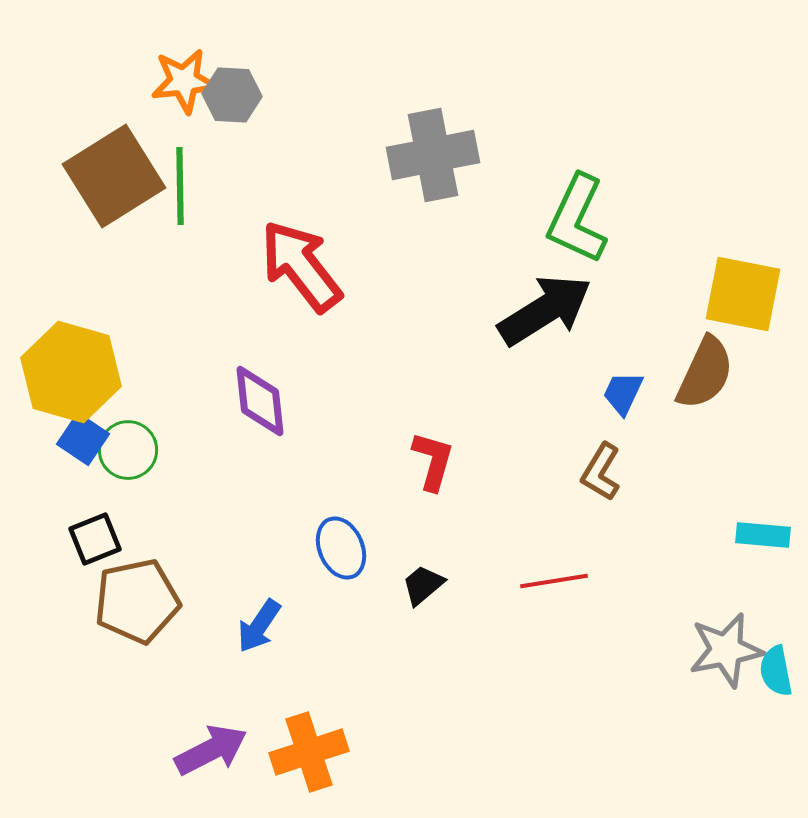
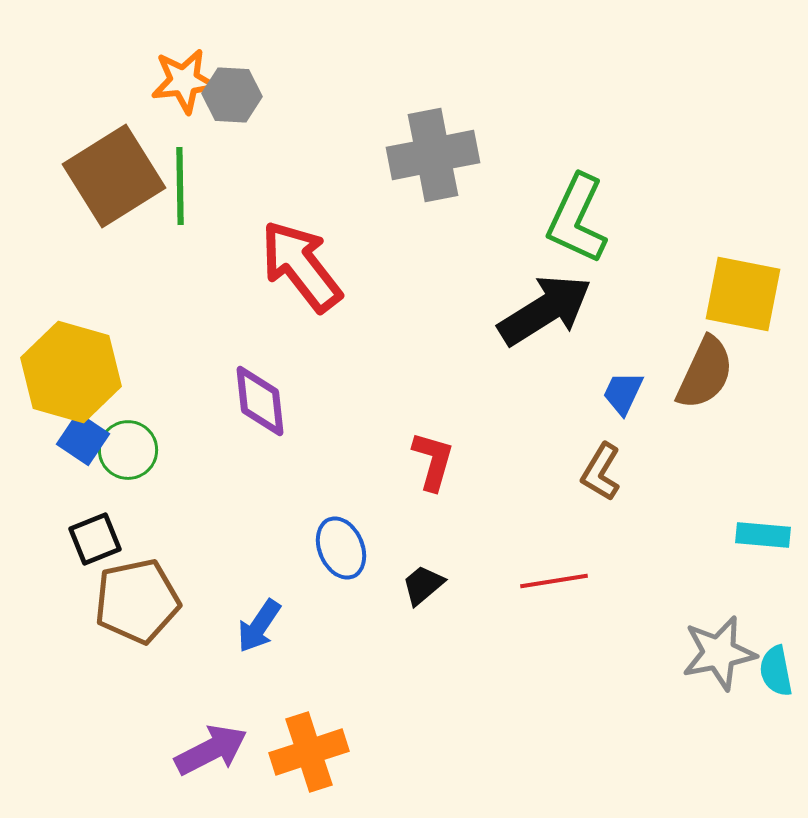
gray star: moved 7 px left, 3 px down
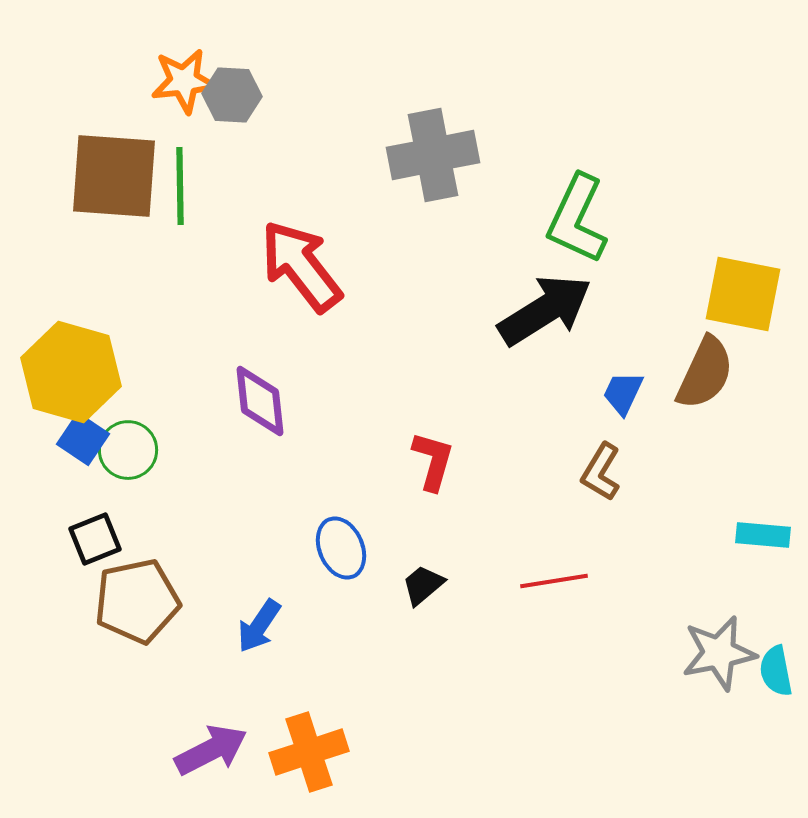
brown square: rotated 36 degrees clockwise
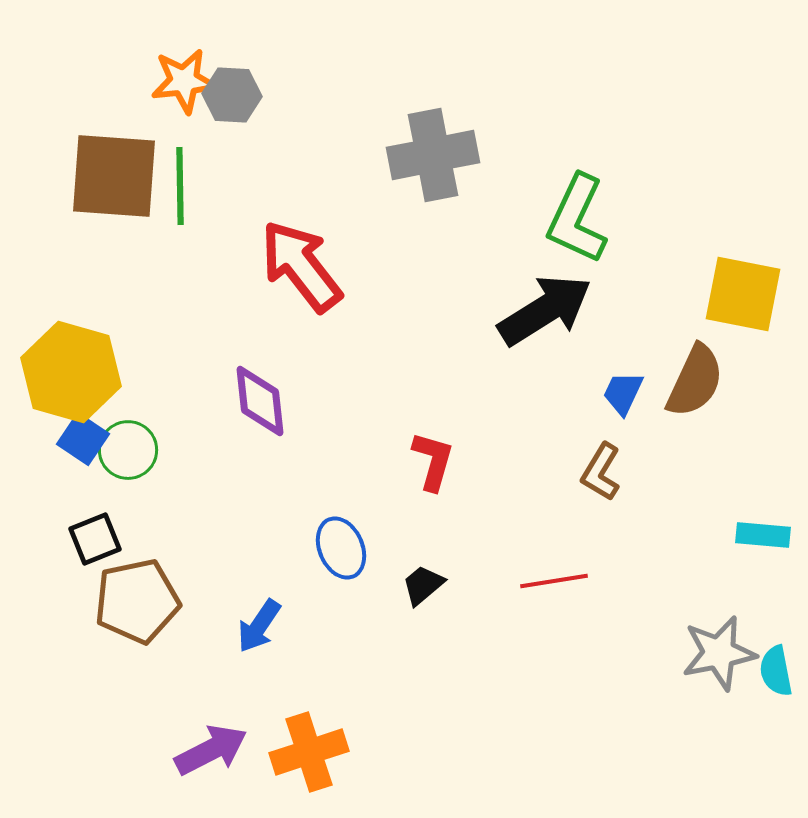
brown semicircle: moved 10 px left, 8 px down
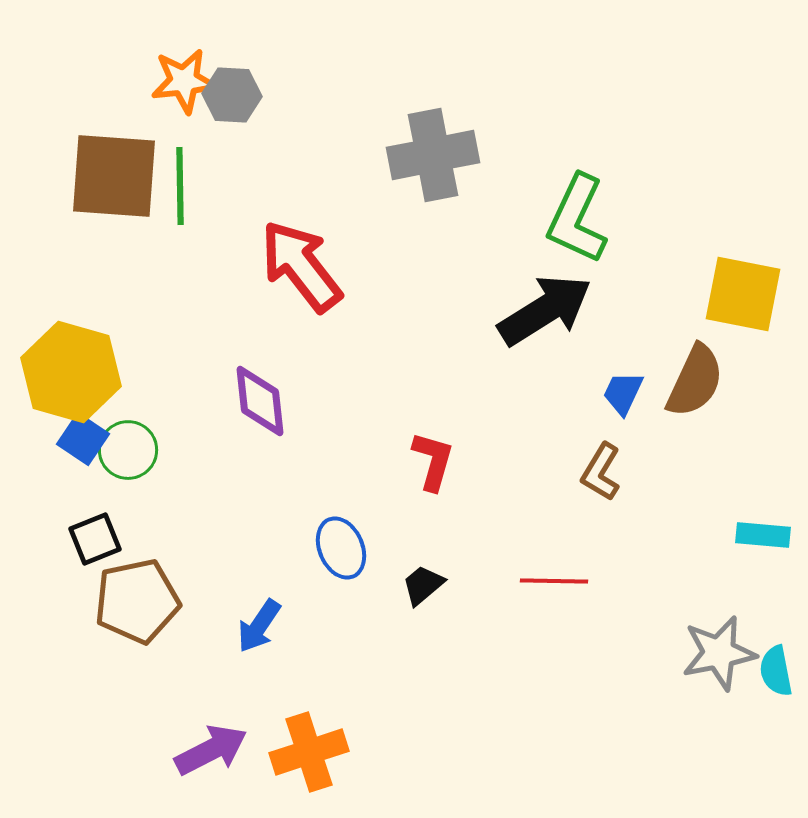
red line: rotated 10 degrees clockwise
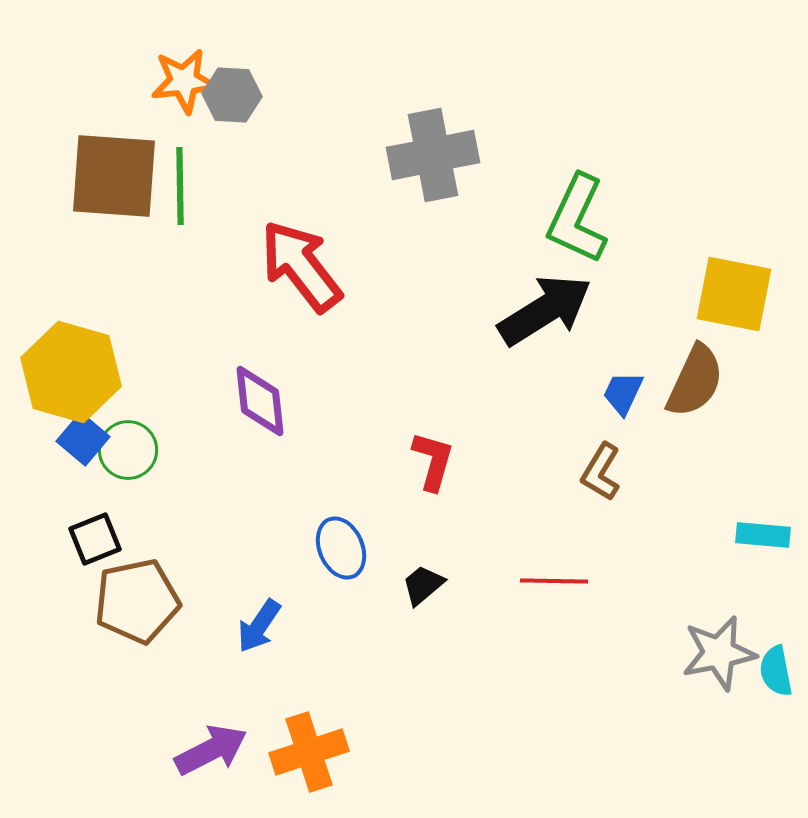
yellow square: moved 9 px left
blue square: rotated 6 degrees clockwise
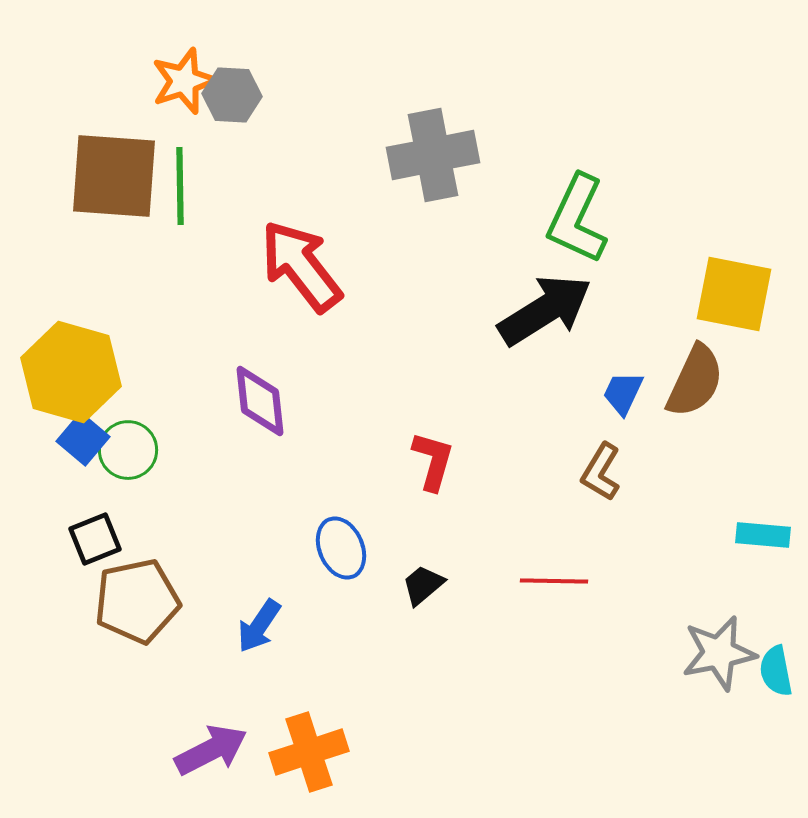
orange star: rotated 12 degrees counterclockwise
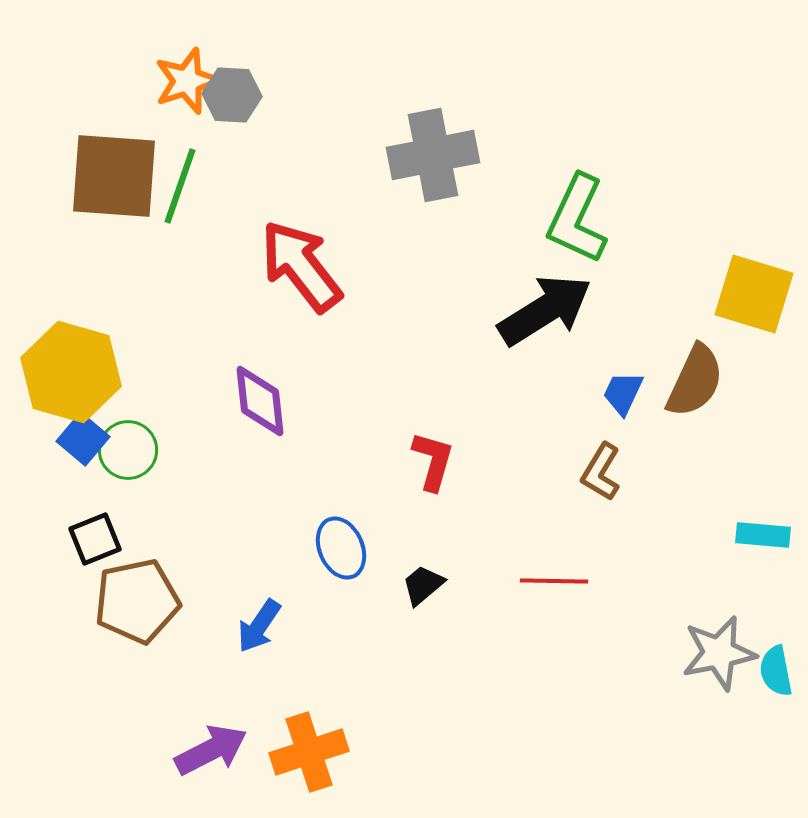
orange star: moved 3 px right
green line: rotated 20 degrees clockwise
yellow square: moved 20 px right; rotated 6 degrees clockwise
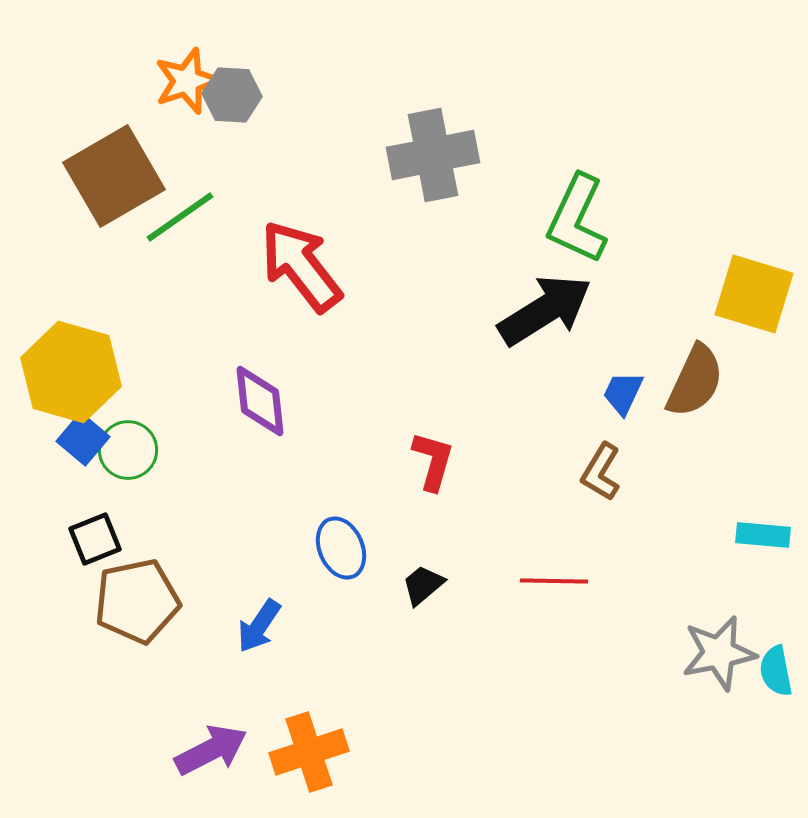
brown square: rotated 34 degrees counterclockwise
green line: moved 31 px down; rotated 36 degrees clockwise
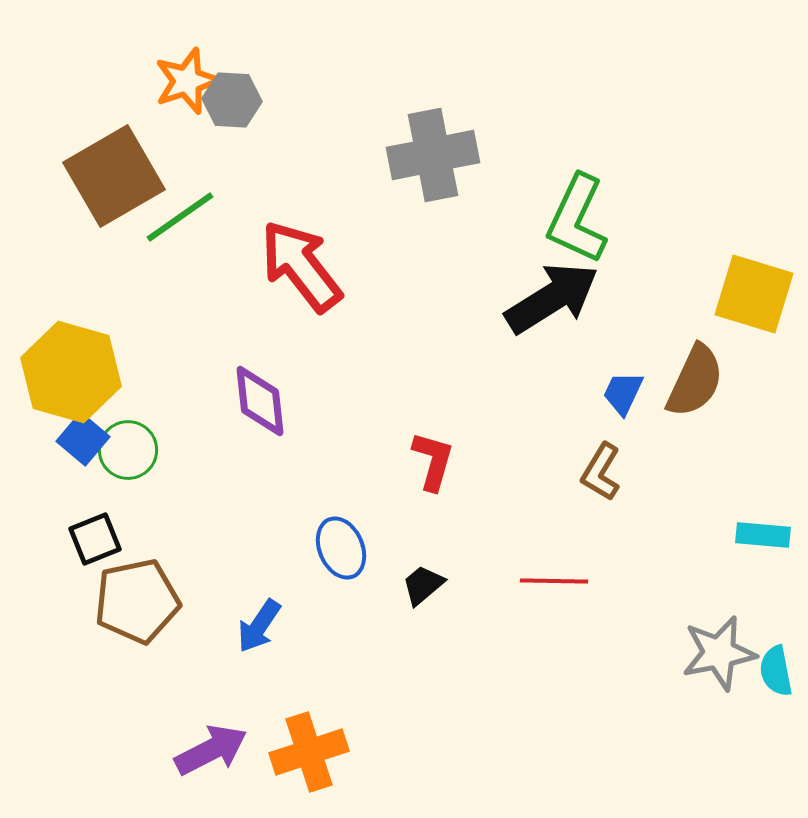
gray hexagon: moved 5 px down
black arrow: moved 7 px right, 12 px up
